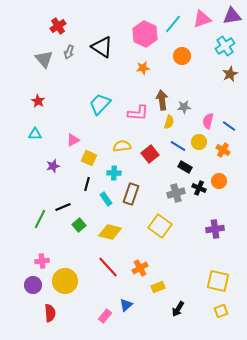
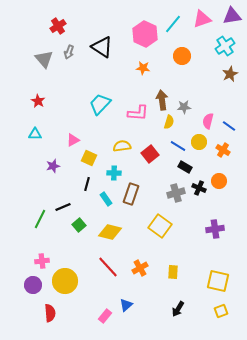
orange star at (143, 68): rotated 16 degrees clockwise
yellow rectangle at (158, 287): moved 15 px right, 15 px up; rotated 64 degrees counterclockwise
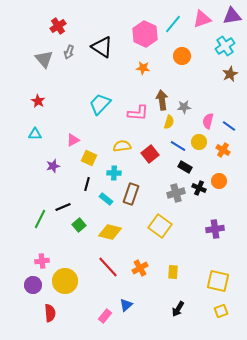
cyan rectangle at (106, 199): rotated 16 degrees counterclockwise
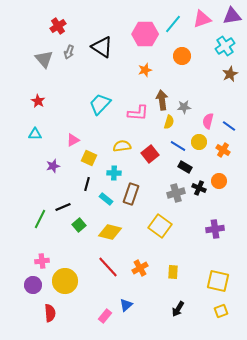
pink hexagon at (145, 34): rotated 25 degrees counterclockwise
orange star at (143, 68): moved 2 px right, 2 px down; rotated 24 degrees counterclockwise
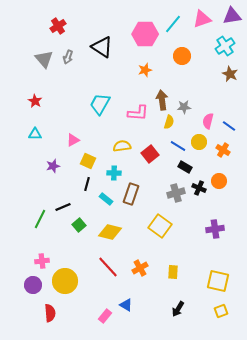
gray arrow at (69, 52): moved 1 px left, 5 px down
brown star at (230, 74): rotated 21 degrees counterclockwise
red star at (38, 101): moved 3 px left
cyan trapezoid at (100, 104): rotated 15 degrees counterclockwise
yellow square at (89, 158): moved 1 px left, 3 px down
blue triangle at (126, 305): rotated 48 degrees counterclockwise
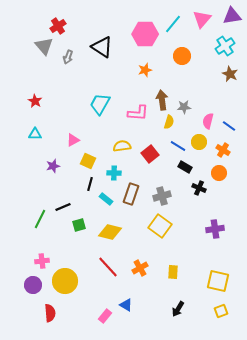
pink triangle at (202, 19): rotated 30 degrees counterclockwise
gray triangle at (44, 59): moved 13 px up
orange circle at (219, 181): moved 8 px up
black line at (87, 184): moved 3 px right
gray cross at (176, 193): moved 14 px left, 3 px down
green square at (79, 225): rotated 24 degrees clockwise
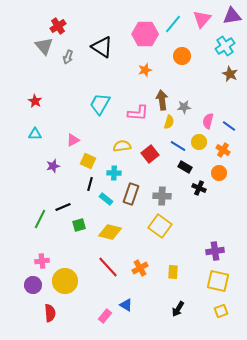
gray cross at (162, 196): rotated 18 degrees clockwise
purple cross at (215, 229): moved 22 px down
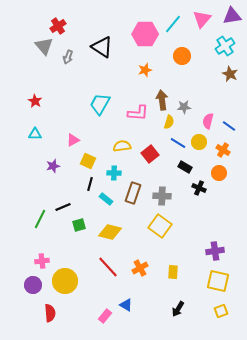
blue line at (178, 146): moved 3 px up
brown rectangle at (131, 194): moved 2 px right, 1 px up
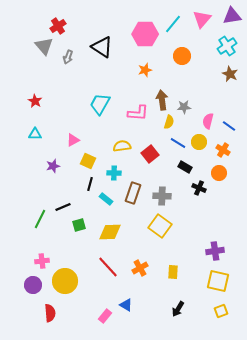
cyan cross at (225, 46): moved 2 px right
yellow diamond at (110, 232): rotated 15 degrees counterclockwise
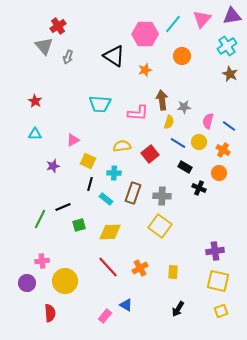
black triangle at (102, 47): moved 12 px right, 9 px down
cyan trapezoid at (100, 104): rotated 115 degrees counterclockwise
purple circle at (33, 285): moved 6 px left, 2 px up
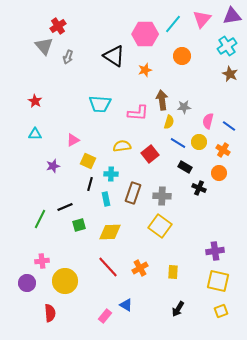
cyan cross at (114, 173): moved 3 px left, 1 px down
cyan rectangle at (106, 199): rotated 40 degrees clockwise
black line at (63, 207): moved 2 px right
